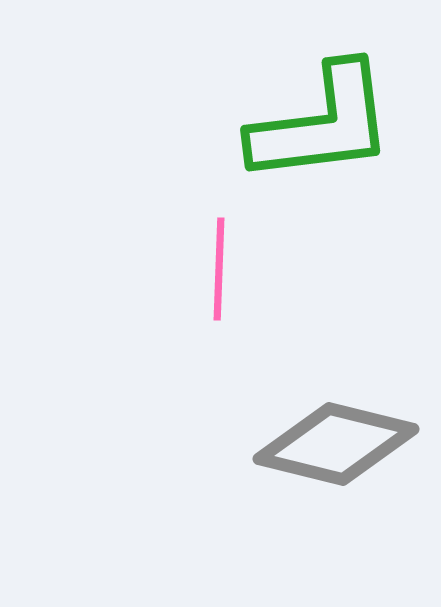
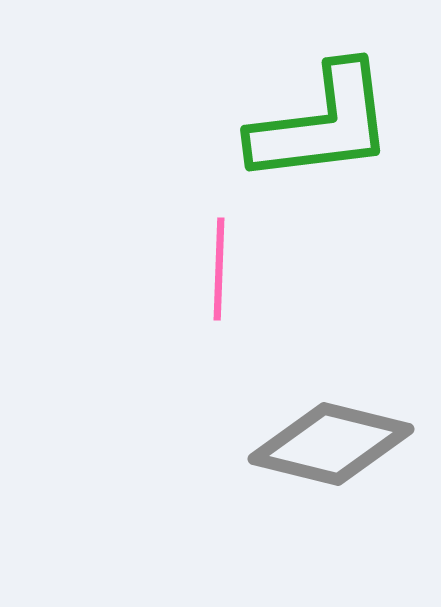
gray diamond: moved 5 px left
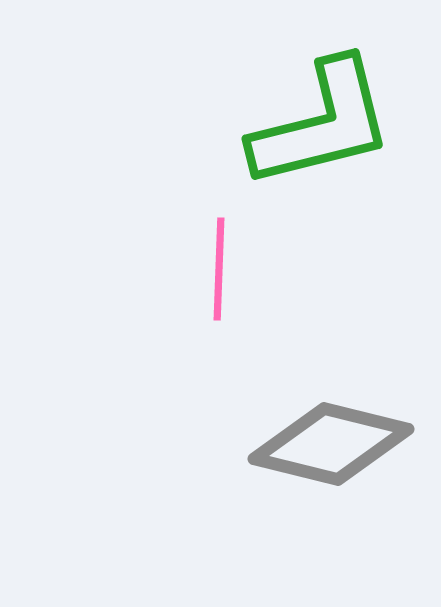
green L-shape: rotated 7 degrees counterclockwise
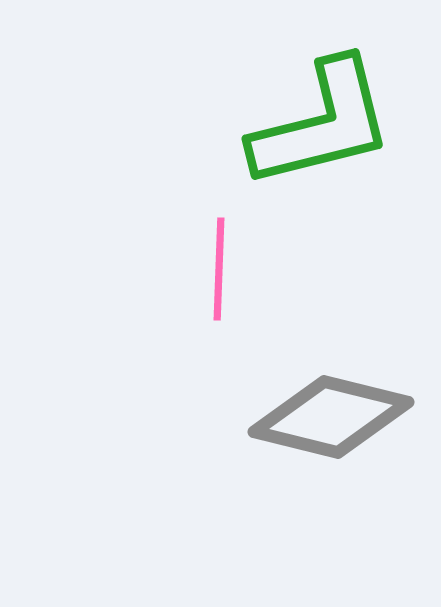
gray diamond: moved 27 px up
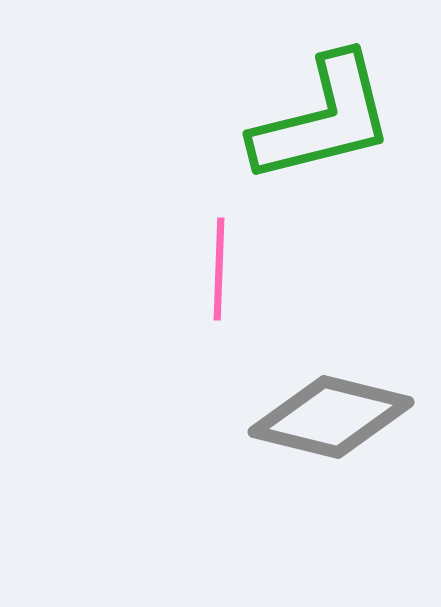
green L-shape: moved 1 px right, 5 px up
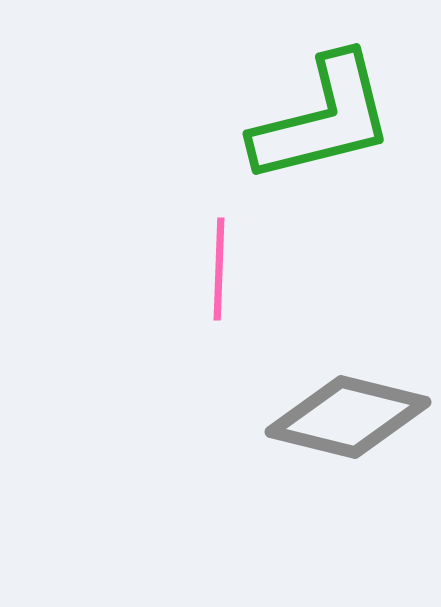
gray diamond: moved 17 px right
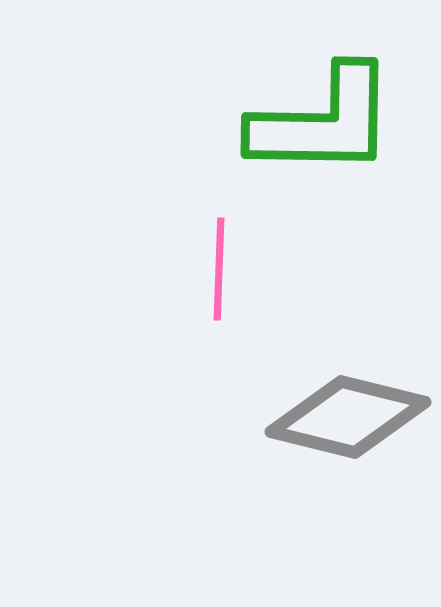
green L-shape: moved 3 px down; rotated 15 degrees clockwise
